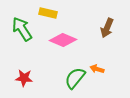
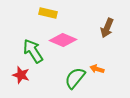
green arrow: moved 11 px right, 22 px down
red star: moved 3 px left, 3 px up; rotated 12 degrees clockwise
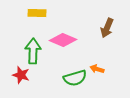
yellow rectangle: moved 11 px left; rotated 12 degrees counterclockwise
green arrow: rotated 35 degrees clockwise
green semicircle: rotated 145 degrees counterclockwise
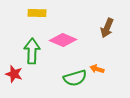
green arrow: moved 1 px left
red star: moved 7 px left, 1 px up
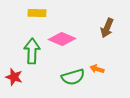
pink diamond: moved 1 px left, 1 px up
red star: moved 3 px down
green semicircle: moved 2 px left, 1 px up
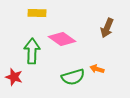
pink diamond: rotated 12 degrees clockwise
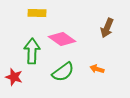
green semicircle: moved 10 px left, 5 px up; rotated 20 degrees counterclockwise
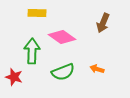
brown arrow: moved 4 px left, 5 px up
pink diamond: moved 2 px up
green semicircle: rotated 15 degrees clockwise
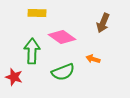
orange arrow: moved 4 px left, 10 px up
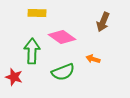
brown arrow: moved 1 px up
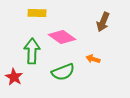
red star: rotated 12 degrees clockwise
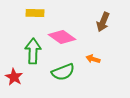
yellow rectangle: moved 2 px left
green arrow: moved 1 px right
